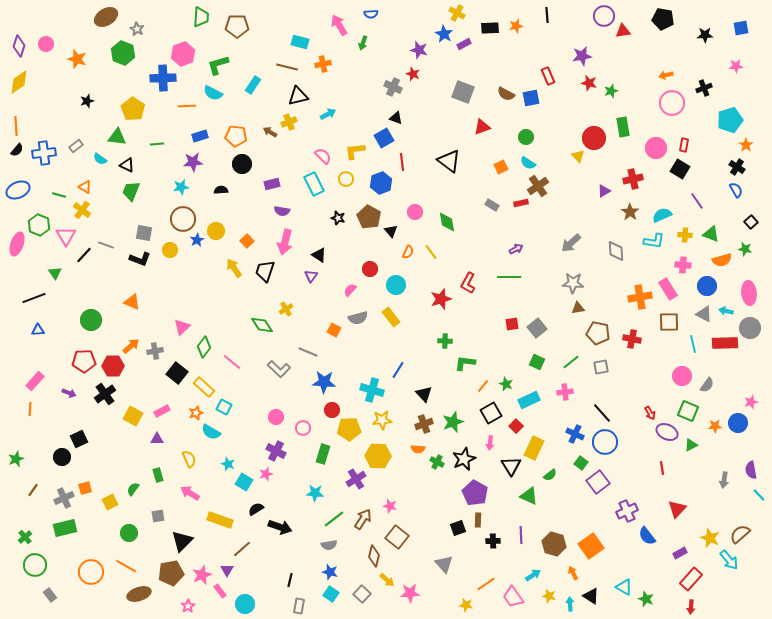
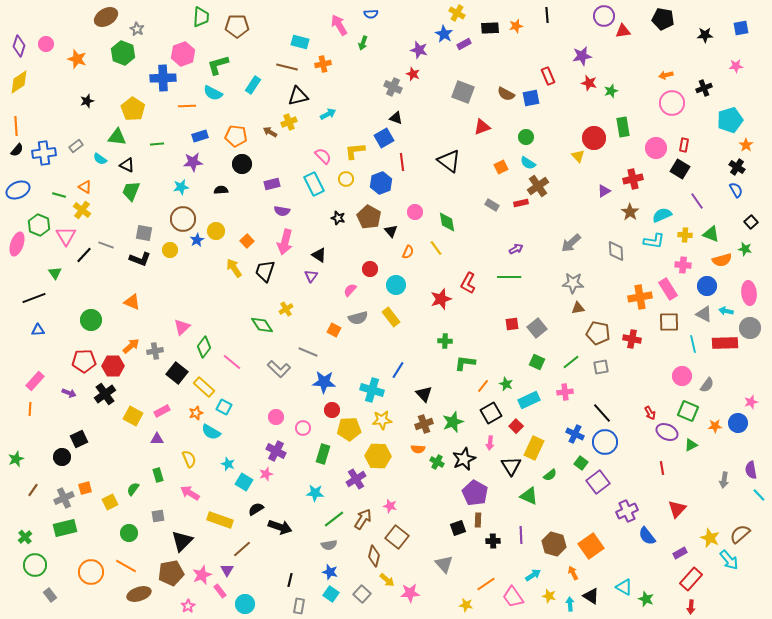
yellow line at (431, 252): moved 5 px right, 4 px up
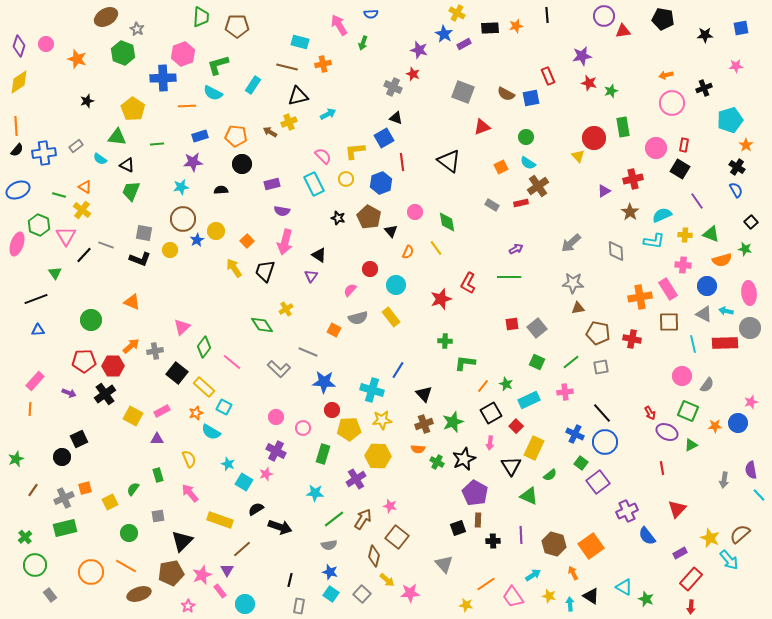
black line at (34, 298): moved 2 px right, 1 px down
pink arrow at (190, 493): rotated 18 degrees clockwise
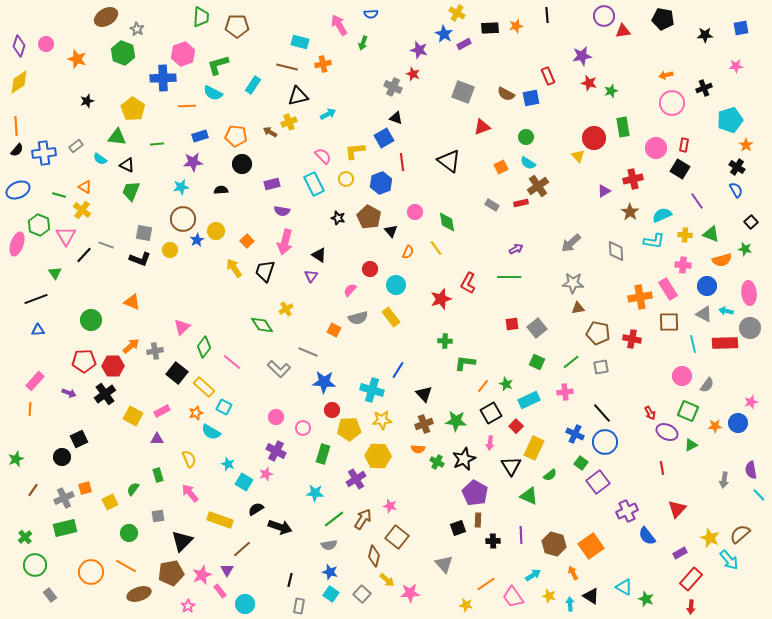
green star at (453, 422): moved 3 px right, 1 px up; rotated 25 degrees clockwise
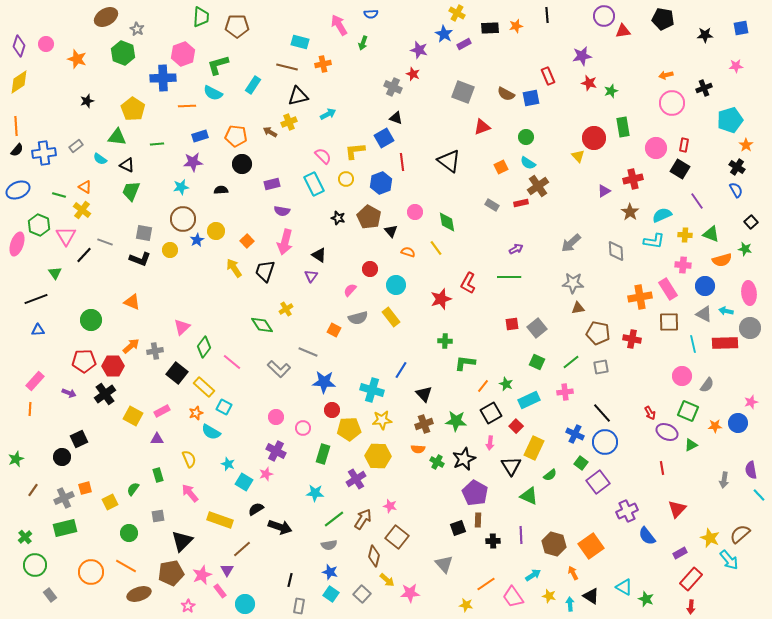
gray line at (106, 245): moved 1 px left, 3 px up
orange semicircle at (408, 252): rotated 96 degrees counterclockwise
blue circle at (707, 286): moved 2 px left
blue line at (398, 370): moved 3 px right
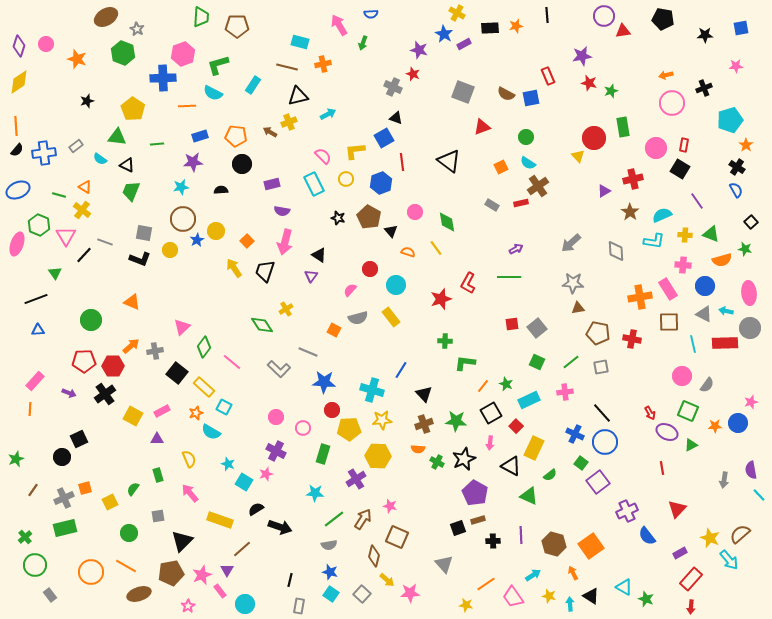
black triangle at (511, 466): rotated 30 degrees counterclockwise
brown rectangle at (478, 520): rotated 72 degrees clockwise
brown square at (397, 537): rotated 15 degrees counterclockwise
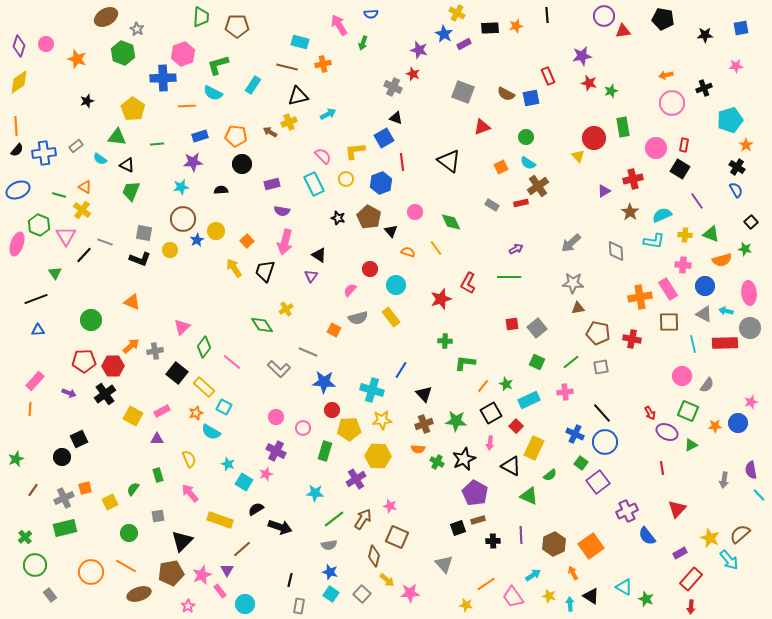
green diamond at (447, 222): moved 4 px right; rotated 15 degrees counterclockwise
green rectangle at (323, 454): moved 2 px right, 3 px up
brown hexagon at (554, 544): rotated 20 degrees clockwise
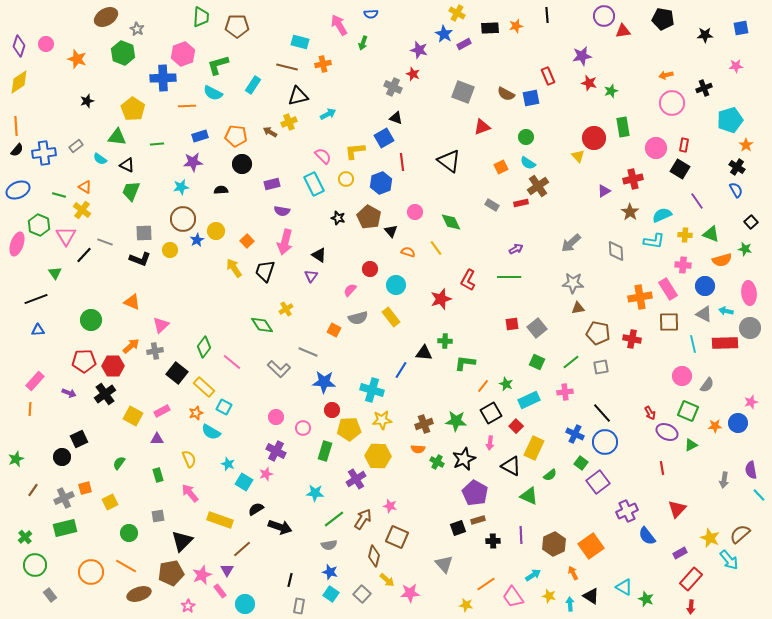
gray square at (144, 233): rotated 12 degrees counterclockwise
red L-shape at (468, 283): moved 3 px up
pink triangle at (182, 327): moved 21 px left, 2 px up
black triangle at (424, 394): moved 41 px up; rotated 42 degrees counterclockwise
green semicircle at (133, 489): moved 14 px left, 26 px up
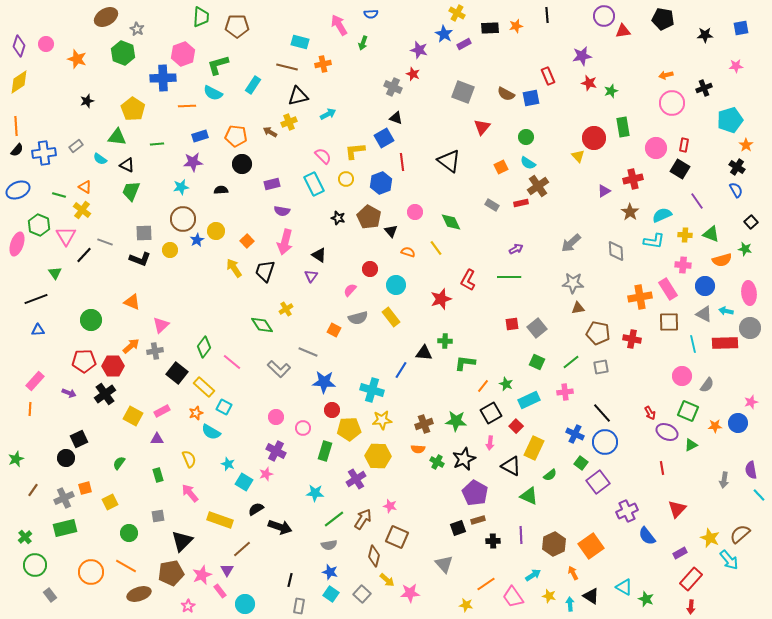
red triangle at (482, 127): rotated 30 degrees counterclockwise
black circle at (62, 457): moved 4 px right, 1 px down
